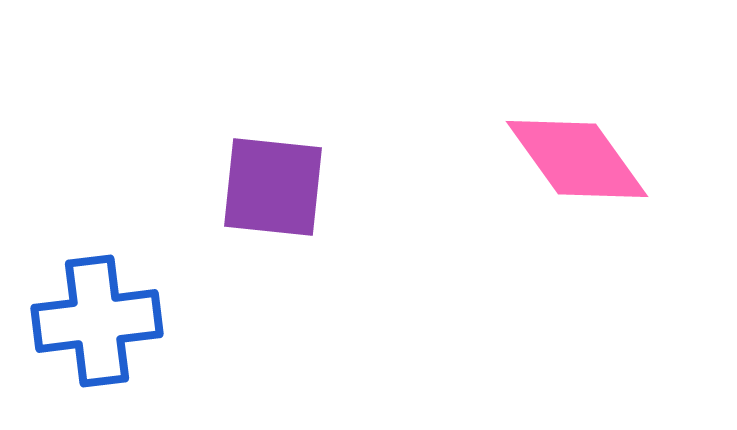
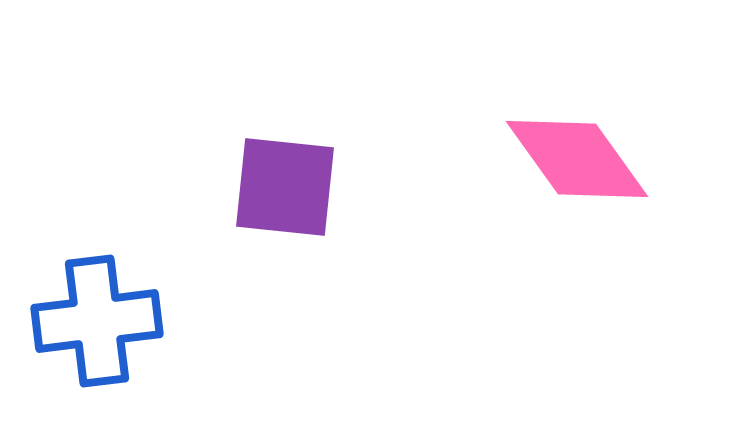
purple square: moved 12 px right
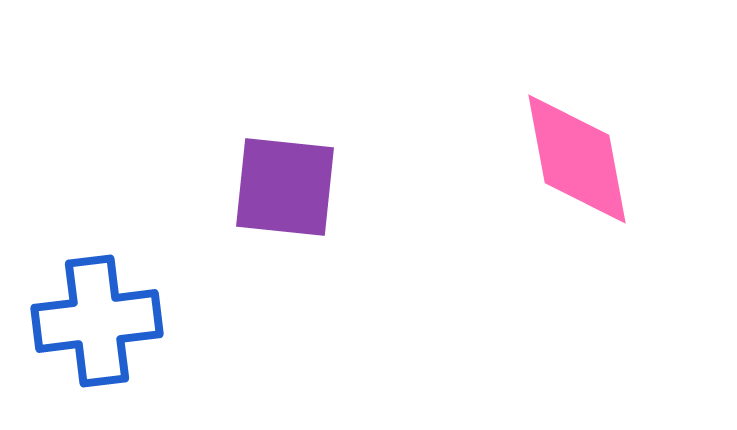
pink diamond: rotated 25 degrees clockwise
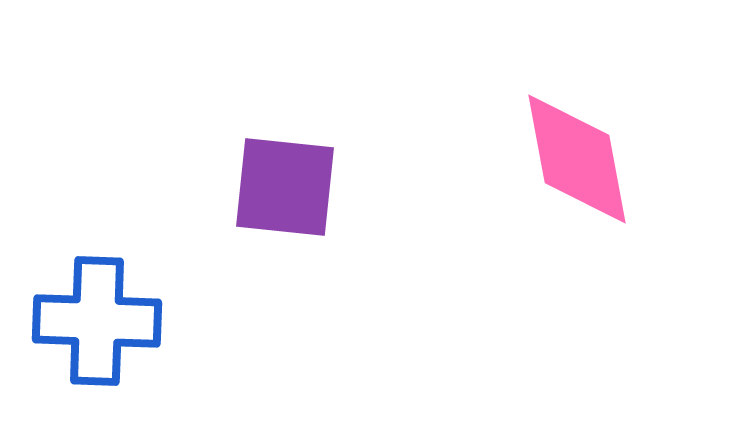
blue cross: rotated 9 degrees clockwise
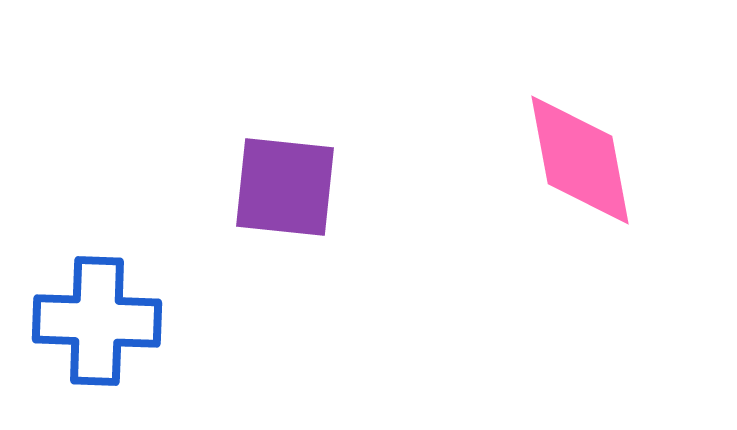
pink diamond: moved 3 px right, 1 px down
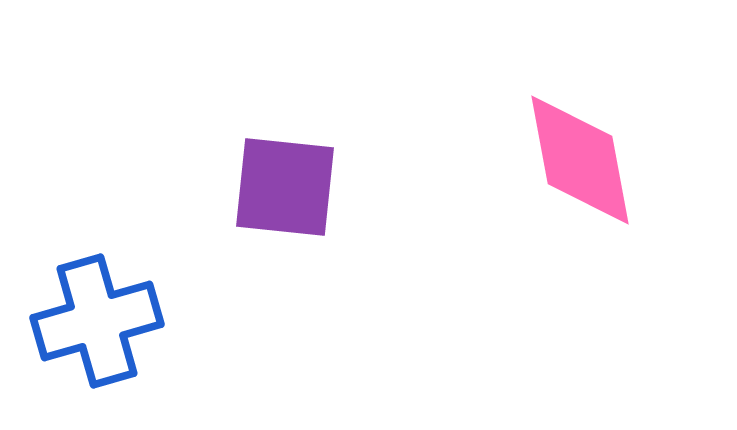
blue cross: rotated 18 degrees counterclockwise
